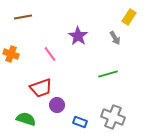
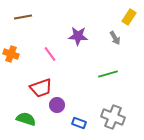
purple star: rotated 30 degrees counterclockwise
blue rectangle: moved 1 px left, 1 px down
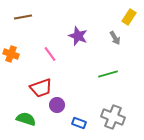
purple star: rotated 18 degrees clockwise
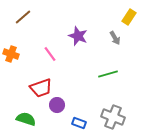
brown line: rotated 30 degrees counterclockwise
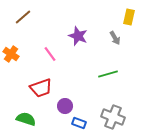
yellow rectangle: rotated 21 degrees counterclockwise
orange cross: rotated 14 degrees clockwise
purple circle: moved 8 px right, 1 px down
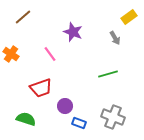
yellow rectangle: rotated 42 degrees clockwise
purple star: moved 5 px left, 4 px up
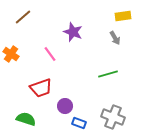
yellow rectangle: moved 6 px left, 1 px up; rotated 28 degrees clockwise
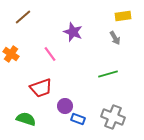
blue rectangle: moved 1 px left, 4 px up
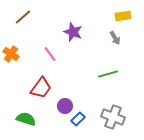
red trapezoid: rotated 35 degrees counterclockwise
blue rectangle: rotated 64 degrees counterclockwise
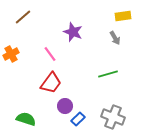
orange cross: rotated 28 degrees clockwise
red trapezoid: moved 10 px right, 5 px up
